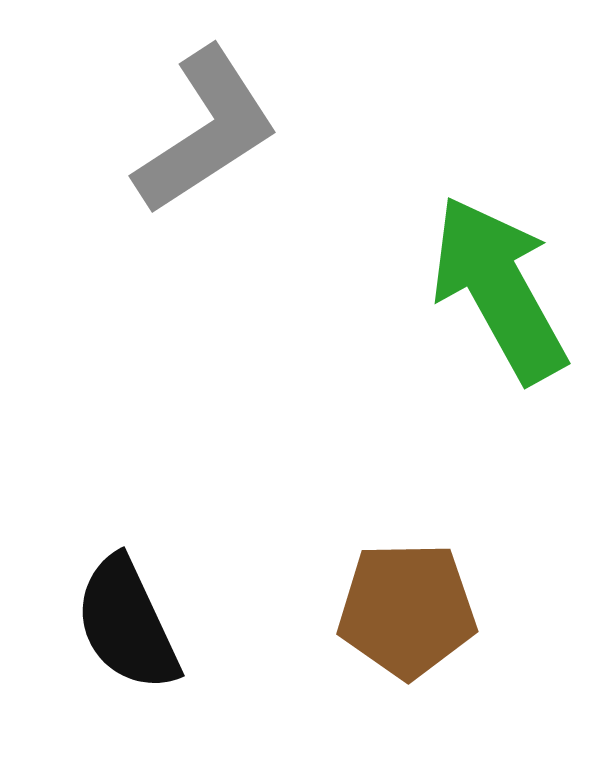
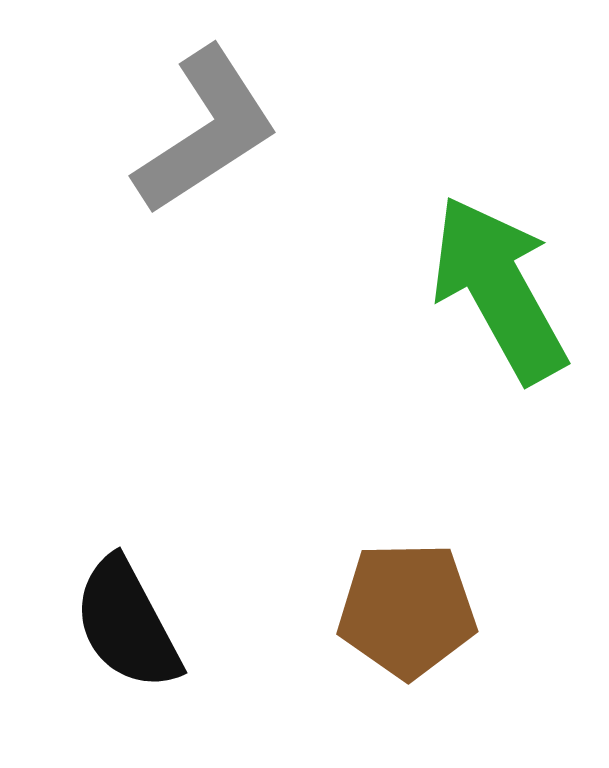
black semicircle: rotated 3 degrees counterclockwise
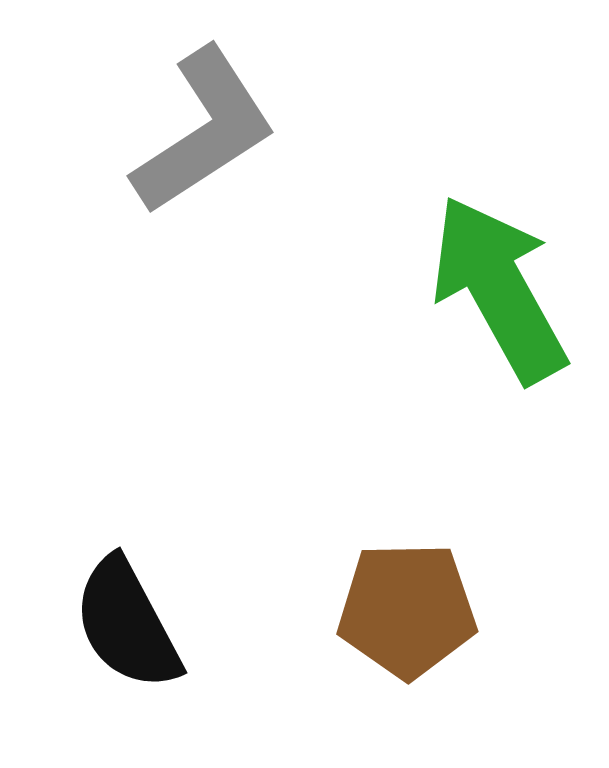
gray L-shape: moved 2 px left
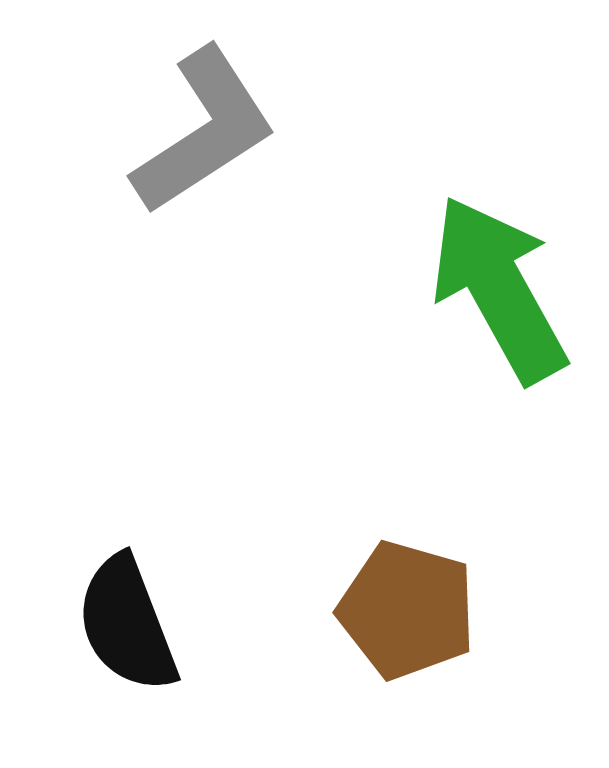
brown pentagon: rotated 17 degrees clockwise
black semicircle: rotated 7 degrees clockwise
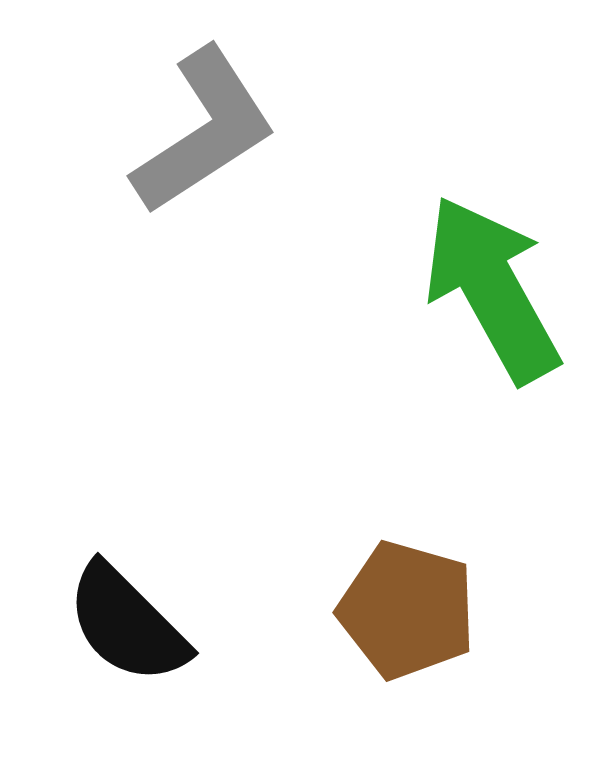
green arrow: moved 7 px left
black semicircle: rotated 24 degrees counterclockwise
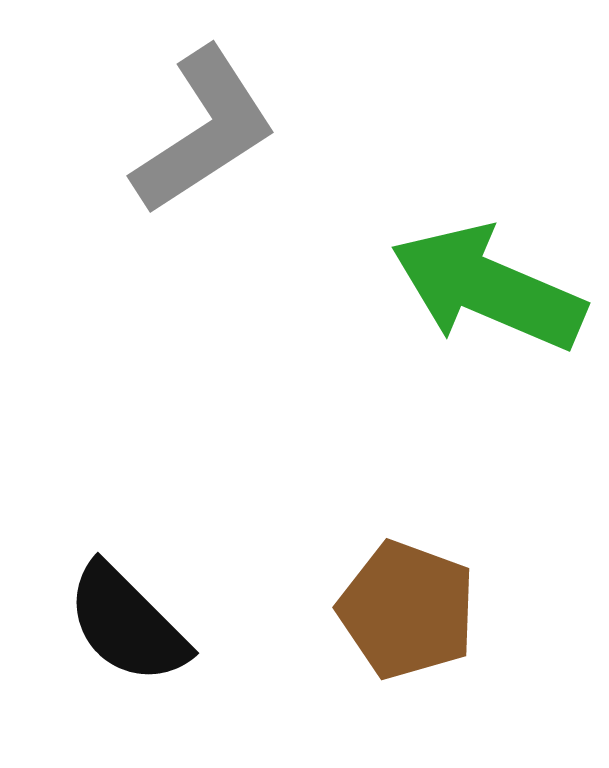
green arrow: moved 4 px left, 1 px up; rotated 38 degrees counterclockwise
brown pentagon: rotated 4 degrees clockwise
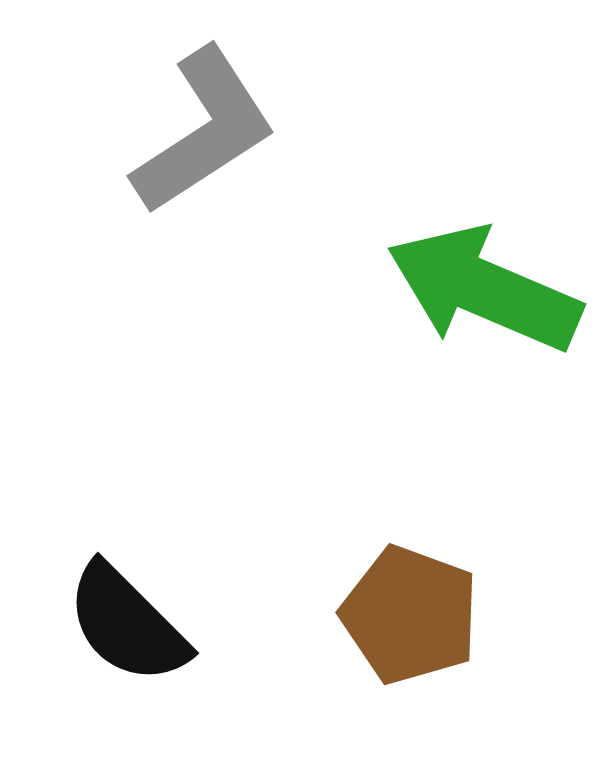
green arrow: moved 4 px left, 1 px down
brown pentagon: moved 3 px right, 5 px down
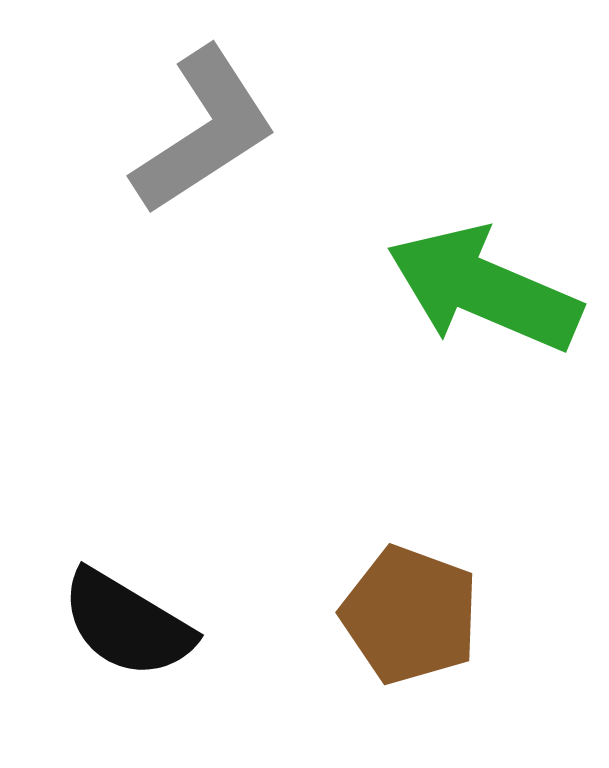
black semicircle: rotated 14 degrees counterclockwise
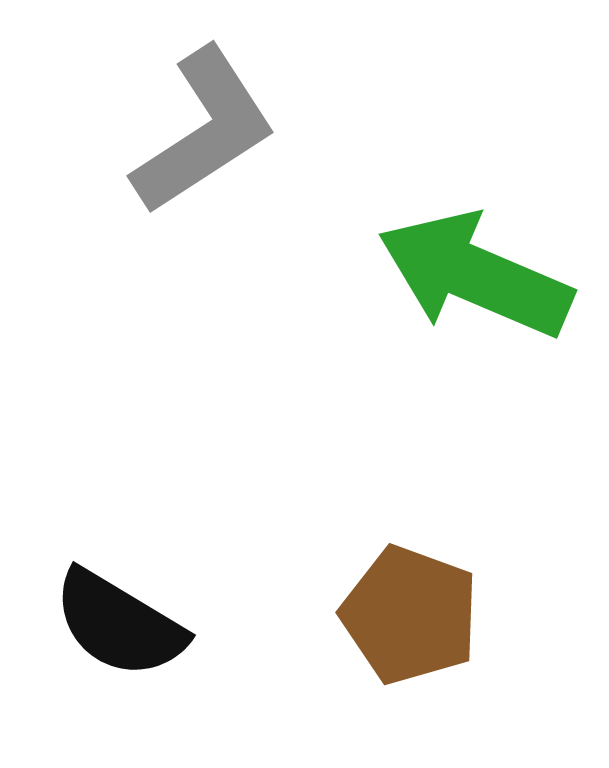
green arrow: moved 9 px left, 14 px up
black semicircle: moved 8 px left
